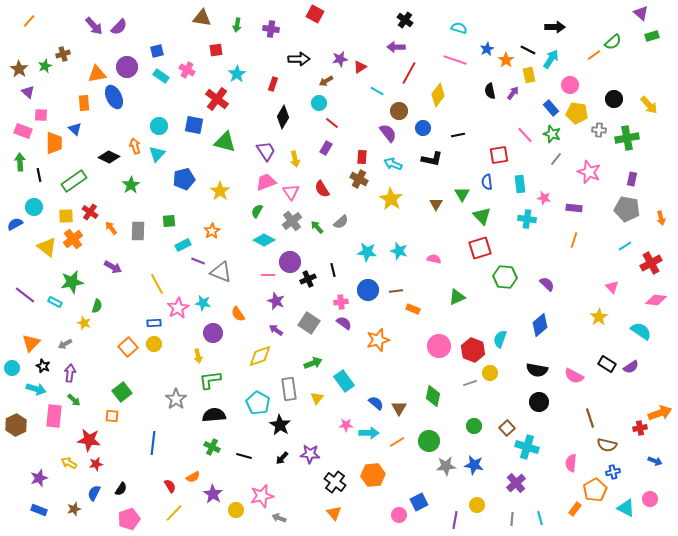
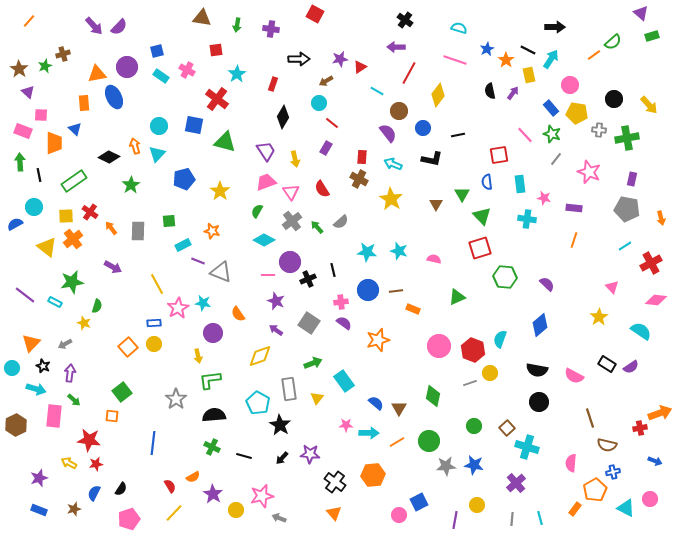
orange star at (212, 231): rotated 28 degrees counterclockwise
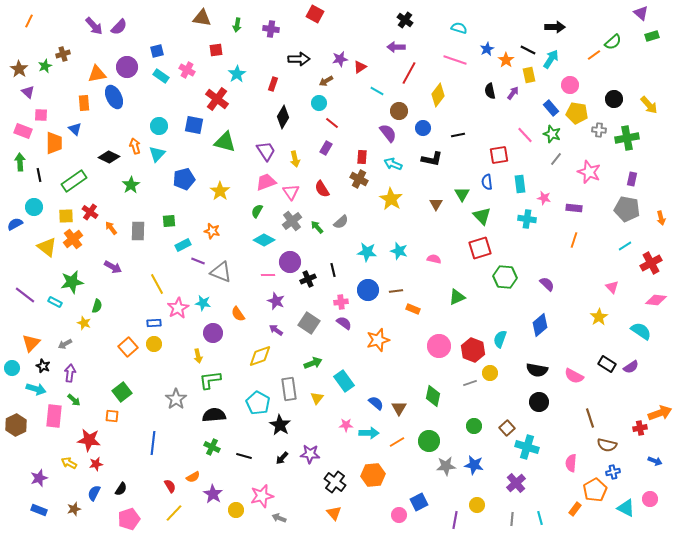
orange line at (29, 21): rotated 16 degrees counterclockwise
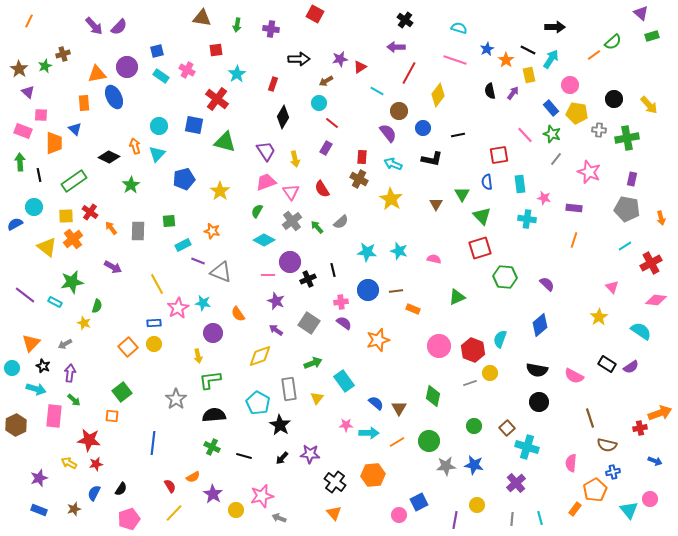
cyan triangle at (626, 508): moved 3 px right, 2 px down; rotated 24 degrees clockwise
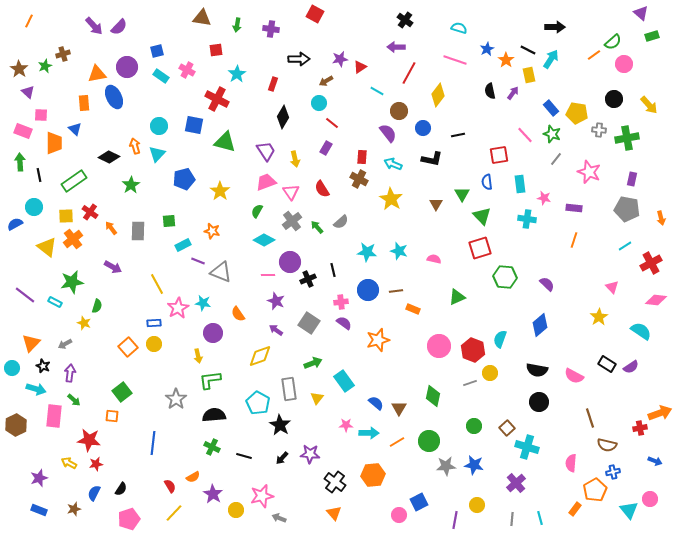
pink circle at (570, 85): moved 54 px right, 21 px up
red cross at (217, 99): rotated 10 degrees counterclockwise
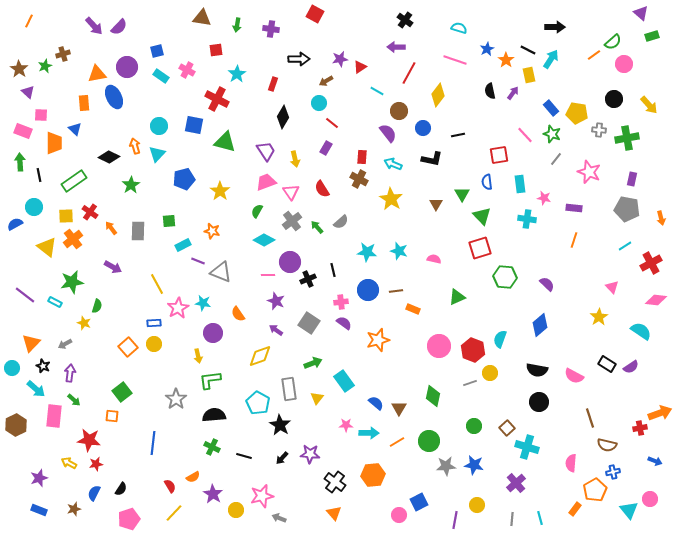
cyan arrow at (36, 389): rotated 24 degrees clockwise
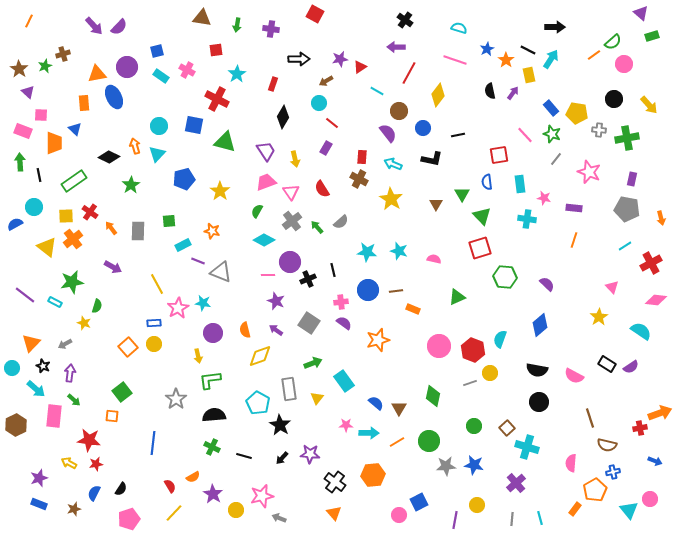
orange semicircle at (238, 314): moved 7 px right, 16 px down; rotated 21 degrees clockwise
blue rectangle at (39, 510): moved 6 px up
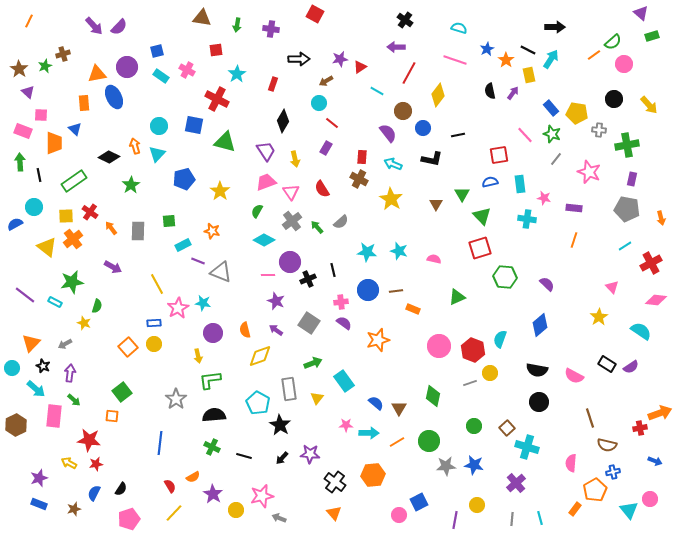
brown circle at (399, 111): moved 4 px right
black diamond at (283, 117): moved 4 px down
green cross at (627, 138): moved 7 px down
blue semicircle at (487, 182): moved 3 px right; rotated 84 degrees clockwise
blue line at (153, 443): moved 7 px right
